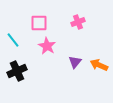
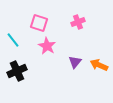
pink square: rotated 18 degrees clockwise
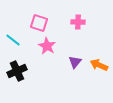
pink cross: rotated 24 degrees clockwise
cyan line: rotated 14 degrees counterclockwise
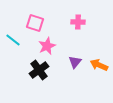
pink square: moved 4 px left
pink star: rotated 18 degrees clockwise
black cross: moved 22 px right, 1 px up; rotated 12 degrees counterclockwise
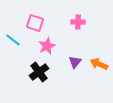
orange arrow: moved 1 px up
black cross: moved 2 px down
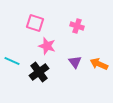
pink cross: moved 1 px left, 4 px down; rotated 16 degrees clockwise
cyan line: moved 1 px left, 21 px down; rotated 14 degrees counterclockwise
pink star: rotated 30 degrees counterclockwise
purple triangle: rotated 16 degrees counterclockwise
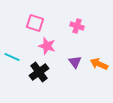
cyan line: moved 4 px up
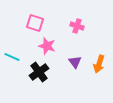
orange arrow: rotated 96 degrees counterclockwise
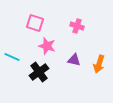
purple triangle: moved 1 px left, 2 px up; rotated 40 degrees counterclockwise
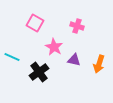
pink square: rotated 12 degrees clockwise
pink star: moved 7 px right, 1 px down; rotated 12 degrees clockwise
